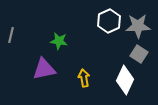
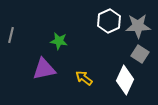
gray square: moved 1 px right
yellow arrow: rotated 42 degrees counterclockwise
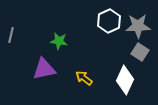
gray square: moved 2 px up
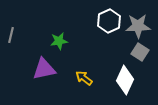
green star: rotated 18 degrees counterclockwise
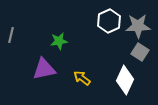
yellow arrow: moved 2 px left
